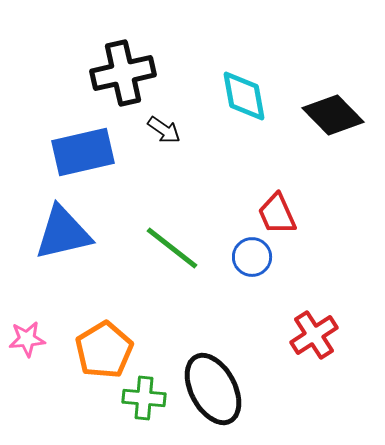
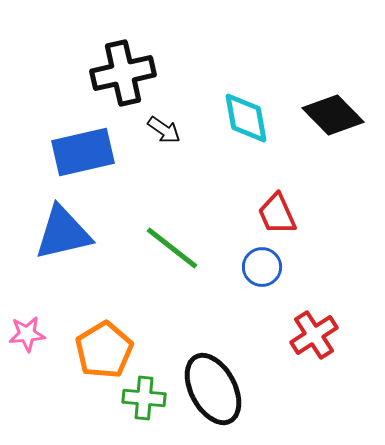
cyan diamond: moved 2 px right, 22 px down
blue circle: moved 10 px right, 10 px down
pink star: moved 5 px up
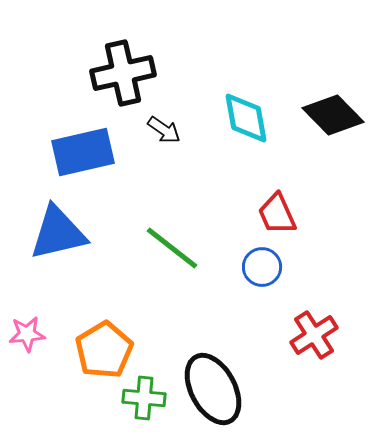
blue triangle: moved 5 px left
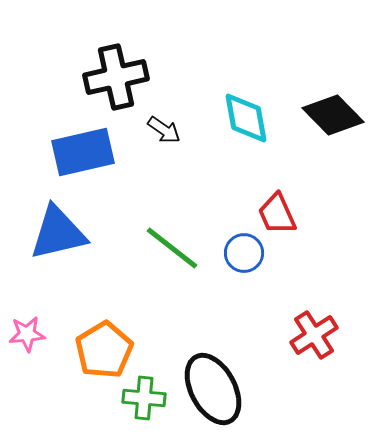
black cross: moved 7 px left, 4 px down
blue circle: moved 18 px left, 14 px up
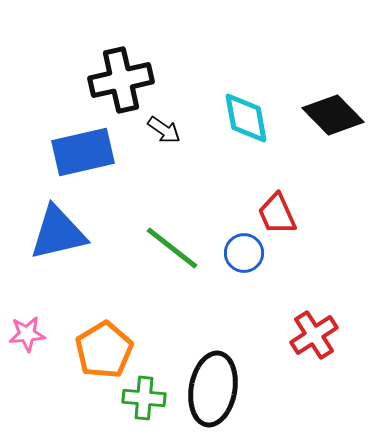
black cross: moved 5 px right, 3 px down
black ellipse: rotated 38 degrees clockwise
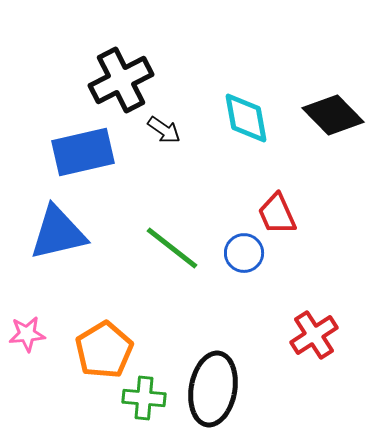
black cross: rotated 14 degrees counterclockwise
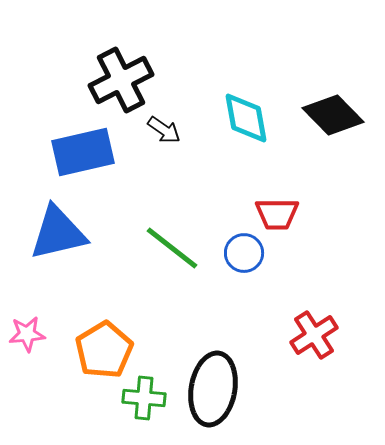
red trapezoid: rotated 66 degrees counterclockwise
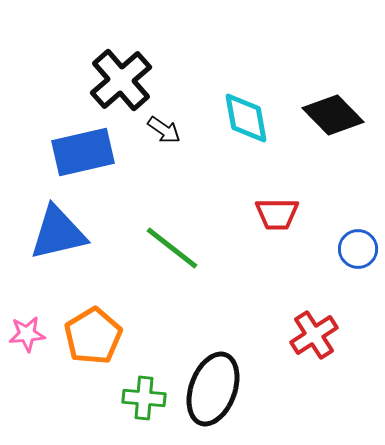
black cross: rotated 14 degrees counterclockwise
blue circle: moved 114 px right, 4 px up
orange pentagon: moved 11 px left, 14 px up
black ellipse: rotated 10 degrees clockwise
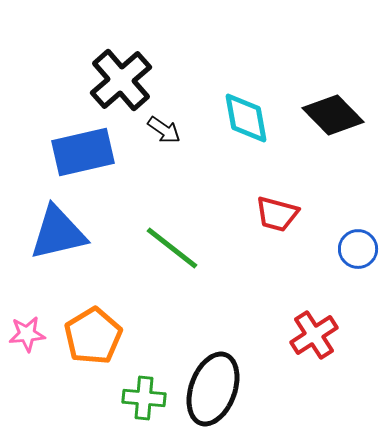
red trapezoid: rotated 15 degrees clockwise
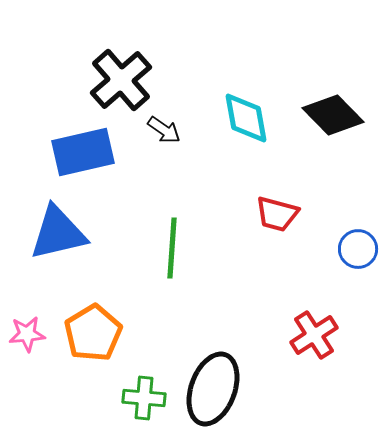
green line: rotated 56 degrees clockwise
orange pentagon: moved 3 px up
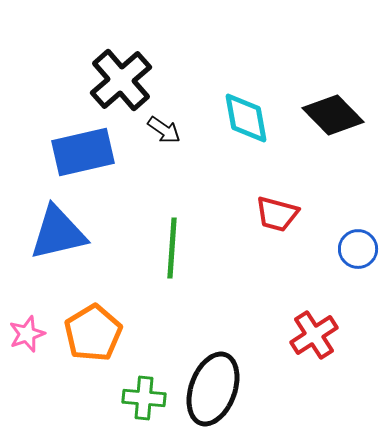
pink star: rotated 15 degrees counterclockwise
